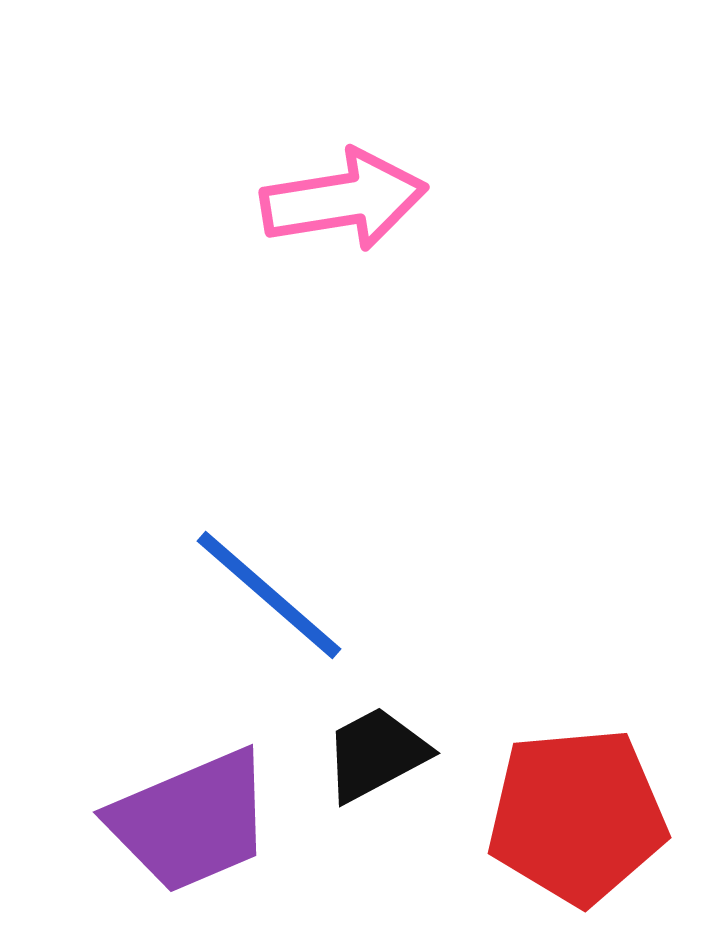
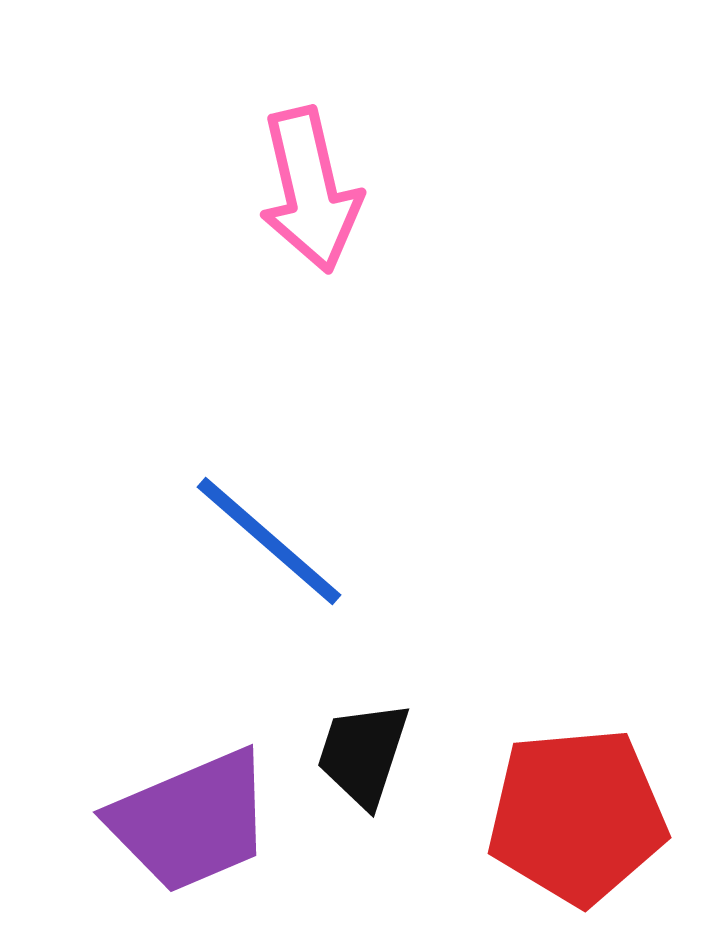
pink arrow: moved 34 px left, 10 px up; rotated 86 degrees clockwise
blue line: moved 54 px up
black trapezoid: moved 13 px left; rotated 44 degrees counterclockwise
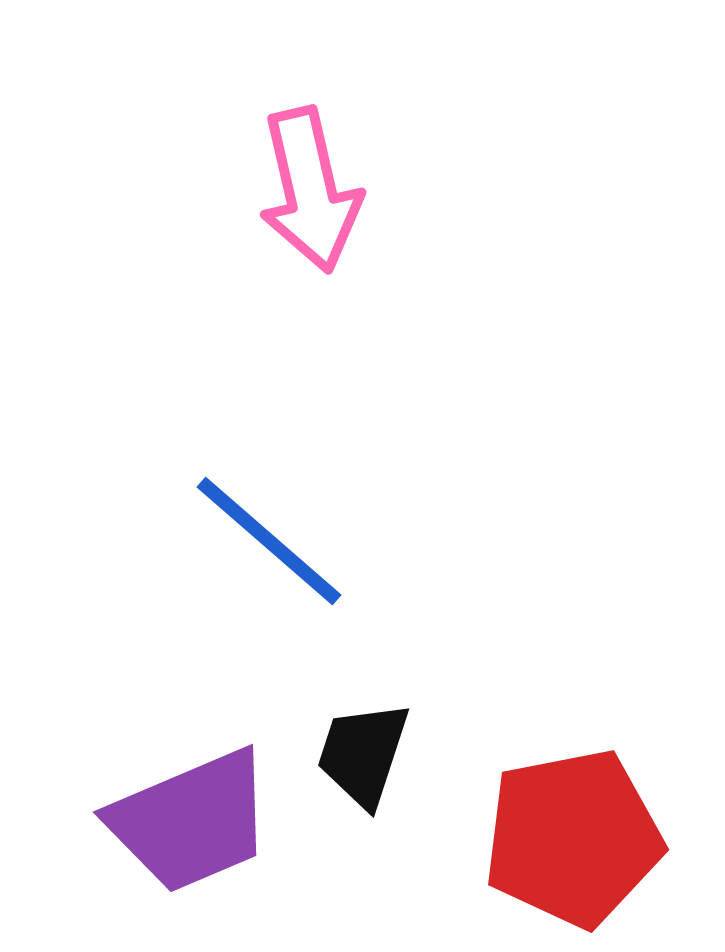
red pentagon: moved 4 px left, 22 px down; rotated 6 degrees counterclockwise
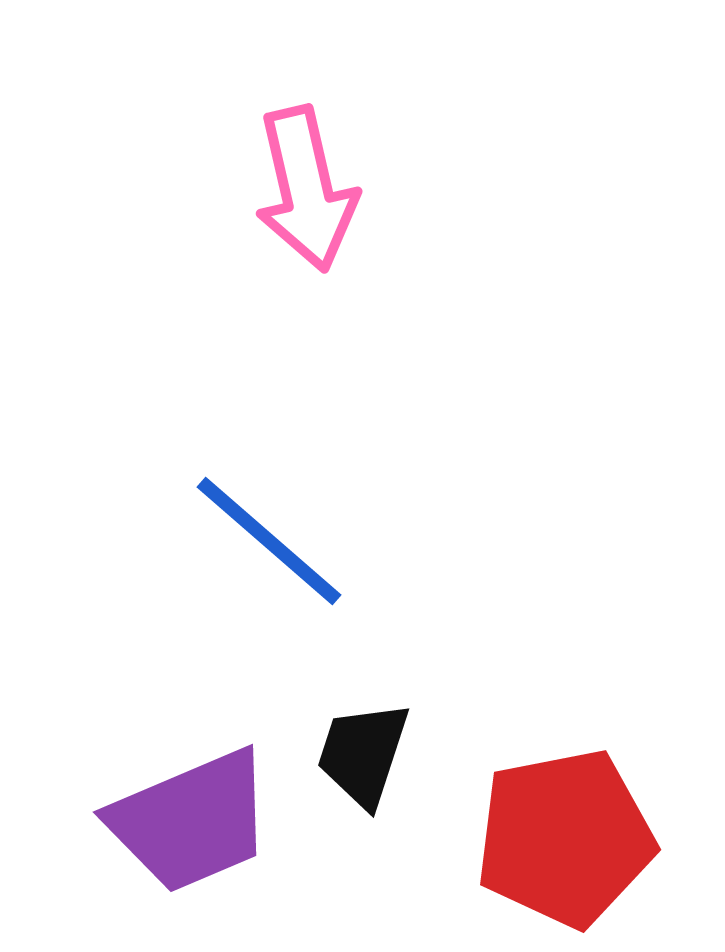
pink arrow: moved 4 px left, 1 px up
red pentagon: moved 8 px left
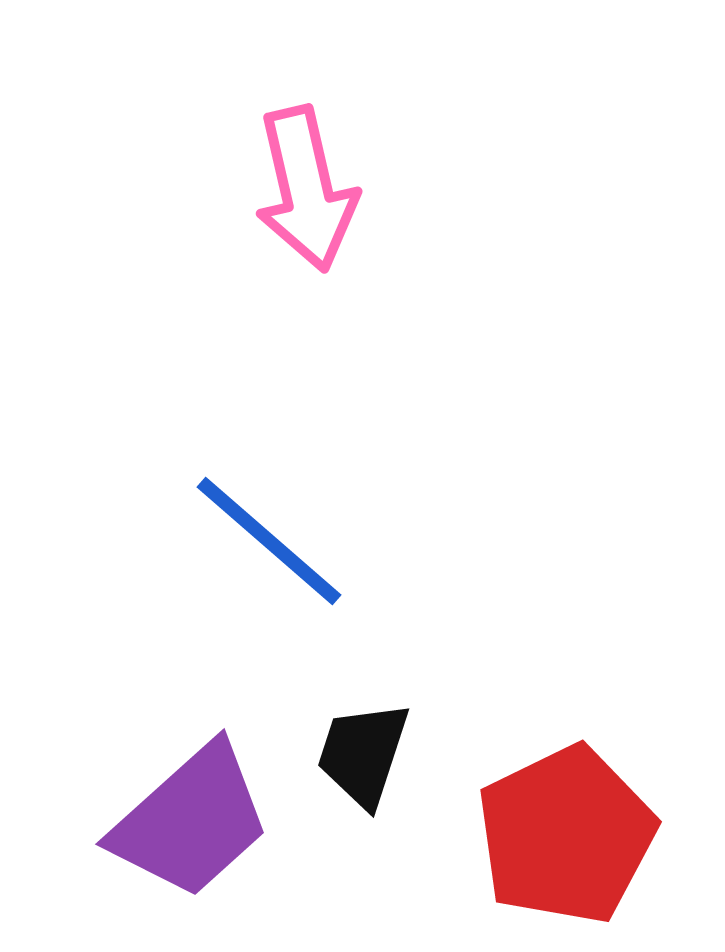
purple trapezoid: rotated 19 degrees counterclockwise
red pentagon: moved 1 px right, 3 px up; rotated 15 degrees counterclockwise
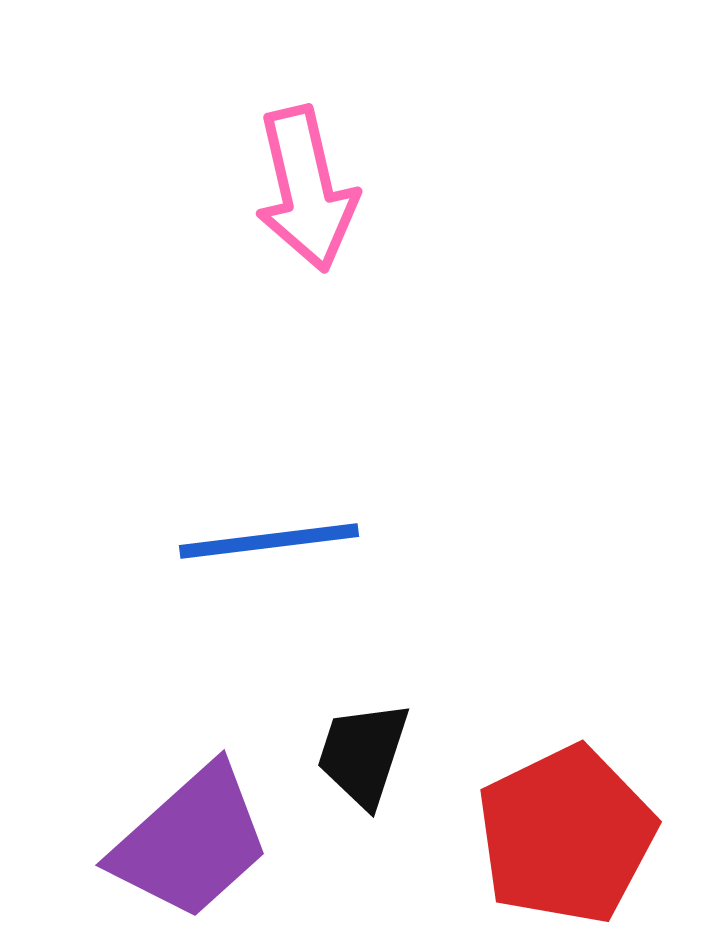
blue line: rotated 48 degrees counterclockwise
purple trapezoid: moved 21 px down
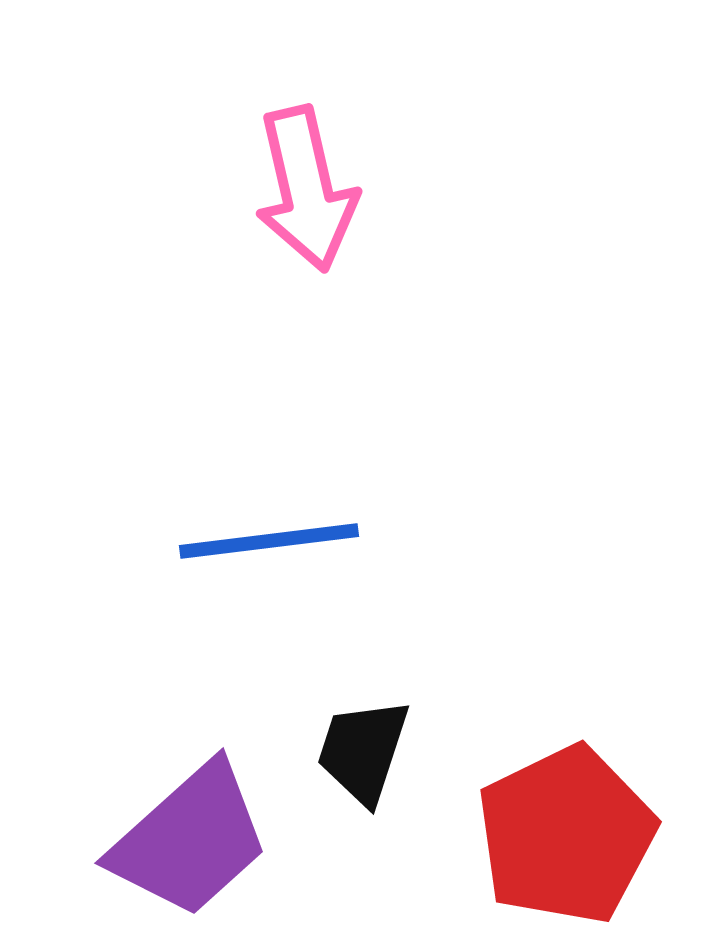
black trapezoid: moved 3 px up
purple trapezoid: moved 1 px left, 2 px up
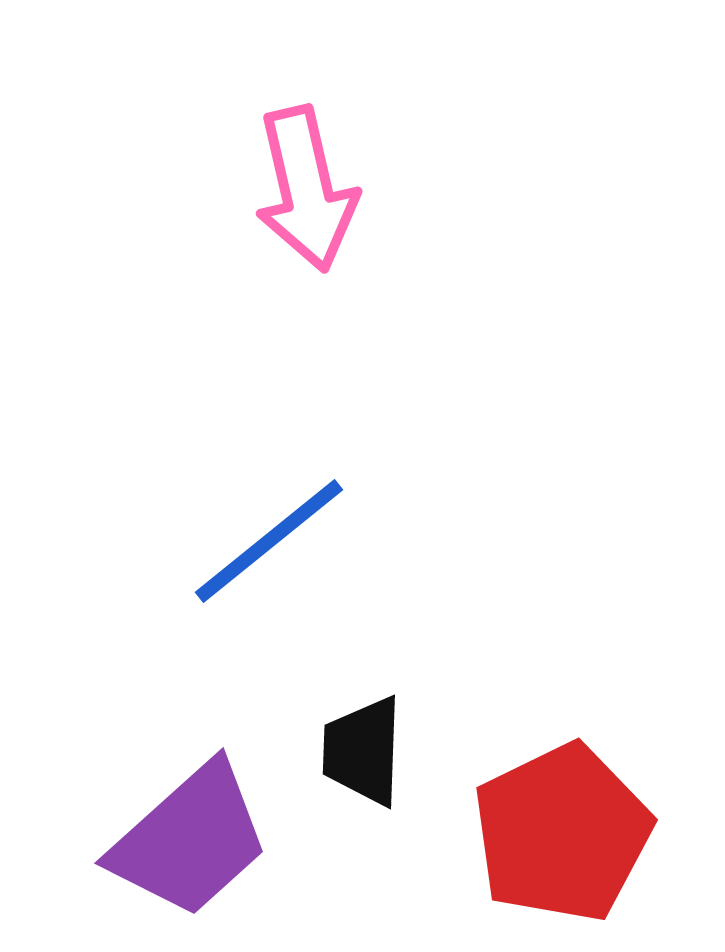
blue line: rotated 32 degrees counterclockwise
black trapezoid: rotated 16 degrees counterclockwise
red pentagon: moved 4 px left, 2 px up
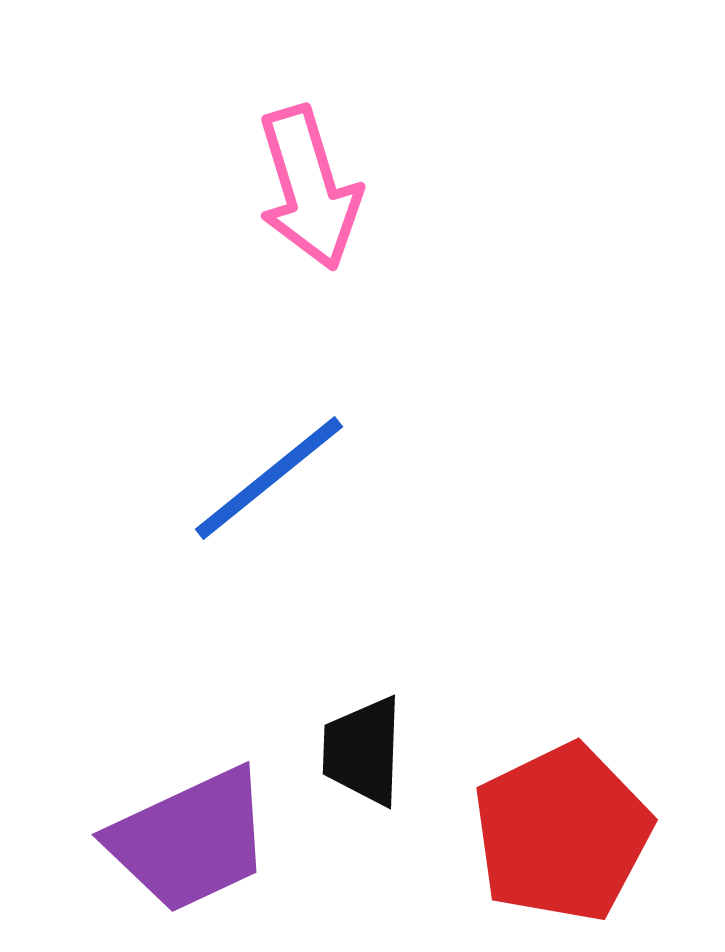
pink arrow: moved 3 px right, 1 px up; rotated 4 degrees counterclockwise
blue line: moved 63 px up
purple trapezoid: rotated 17 degrees clockwise
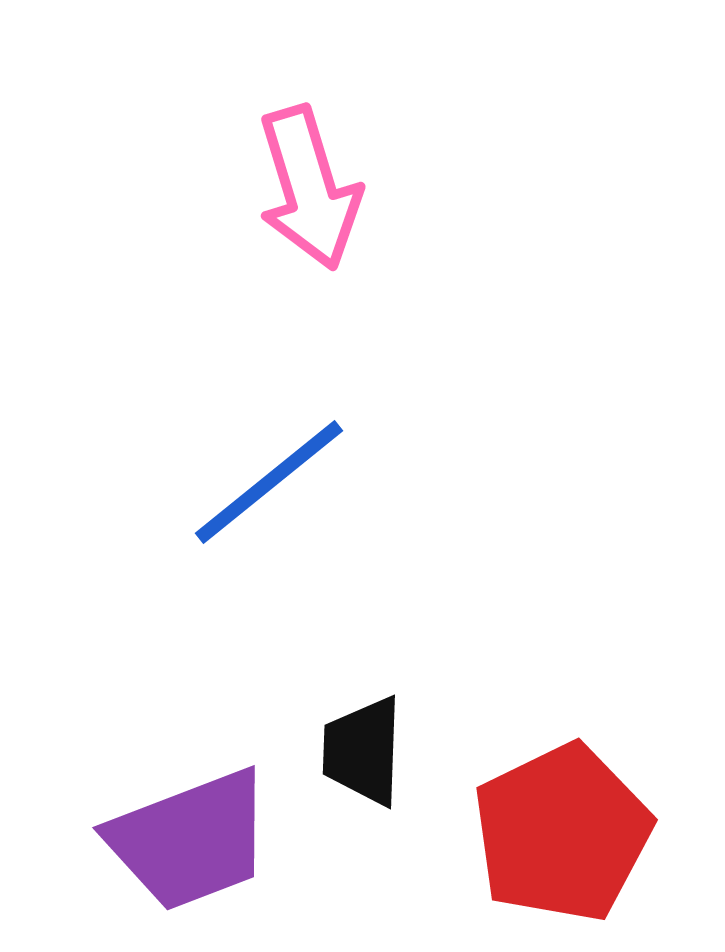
blue line: moved 4 px down
purple trapezoid: rotated 4 degrees clockwise
